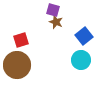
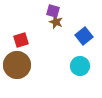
purple square: moved 1 px down
cyan circle: moved 1 px left, 6 px down
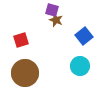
purple square: moved 1 px left, 1 px up
brown star: moved 2 px up
brown circle: moved 8 px right, 8 px down
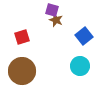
red square: moved 1 px right, 3 px up
brown circle: moved 3 px left, 2 px up
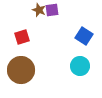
purple square: rotated 24 degrees counterclockwise
brown star: moved 17 px left, 10 px up
blue square: rotated 18 degrees counterclockwise
brown circle: moved 1 px left, 1 px up
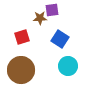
brown star: moved 1 px right, 8 px down; rotated 24 degrees counterclockwise
blue square: moved 24 px left, 3 px down
cyan circle: moved 12 px left
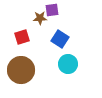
cyan circle: moved 2 px up
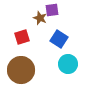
brown star: rotated 24 degrees clockwise
blue square: moved 1 px left
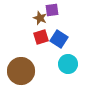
red square: moved 19 px right
brown circle: moved 1 px down
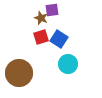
brown star: moved 1 px right
brown circle: moved 2 px left, 2 px down
